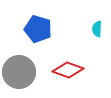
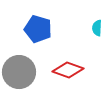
cyan semicircle: moved 1 px up
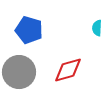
blue pentagon: moved 9 px left, 1 px down
red diamond: rotated 36 degrees counterclockwise
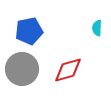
blue pentagon: moved 1 px down; rotated 28 degrees counterclockwise
gray circle: moved 3 px right, 3 px up
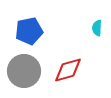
gray circle: moved 2 px right, 2 px down
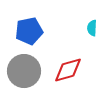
cyan semicircle: moved 5 px left
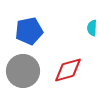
gray circle: moved 1 px left
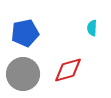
blue pentagon: moved 4 px left, 2 px down
gray circle: moved 3 px down
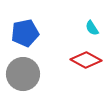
cyan semicircle: rotated 35 degrees counterclockwise
red diamond: moved 18 px right, 10 px up; rotated 44 degrees clockwise
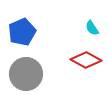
blue pentagon: moved 3 px left, 1 px up; rotated 12 degrees counterclockwise
gray circle: moved 3 px right
